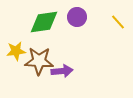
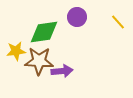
green diamond: moved 10 px down
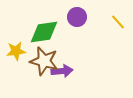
brown star: moved 5 px right; rotated 12 degrees clockwise
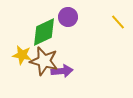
purple circle: moved 9 px left
green diamond: rotated 16 degrees counterclockwise
yellow star: moved 6 px right, 4 px down; rotated 18 degrees clockwise
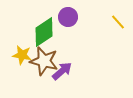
green diamond: rotated 8 degrees counterclockwise
purple arrow: rotated 35 degrees counterclockwise
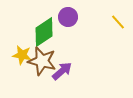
brown star: moved 2 px left
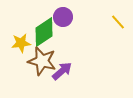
purple circle: moved 5 px left
yellow star: moved 1 px left, 12 px up; rotated 18 degrees counterclockwise
